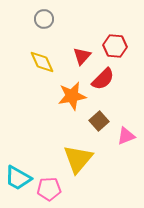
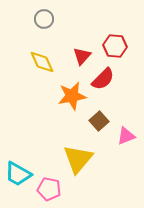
cyan trapezoid: moved 4 px up
pink pentagon: rotated 15 degrees clockwise
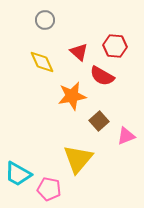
gray circle: moved 1 px right, 1 px down
red triangle: moved 3 px left, 4 px up; rotated 30 degrees counterclockwise
red semicircle: moved 1 px left, 3 px up; rotated 75 degrees clockwise
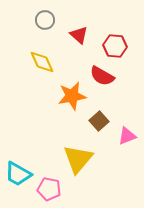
red triangle: moved 17 px up
pink triangle: moved 1 px right
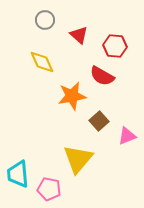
cyan trapezoid: rotated 56 degrees clockwise
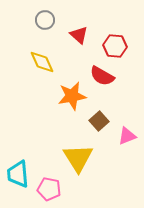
yellow triangle: moved 1 px up; rotated 12 degrees counterclockwise
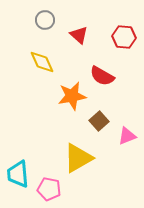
red hexagon: moved 9 px right, 9 px up
yellow triangle: rotated 32 degrees clockwise
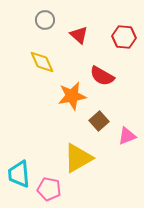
cyan trapezoid: moved 1 px right
